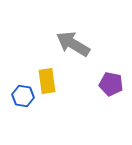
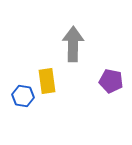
gray arrow: rotated 60 degrees clockwise
purple pentagon: moved 3 px up
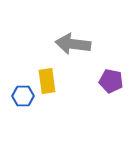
gray arrow: rotated 84 degrees counterclockwise
blue hexagon: rotated 10 degrees counterclockwise
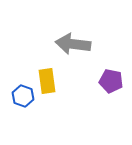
blue hexagon: rotated 20 degrees clockwise
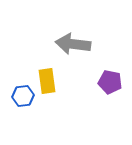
purple pentagon: moved 1 px left, 1 px down
blue hexagon: rotated 25 degrees counterclockwise
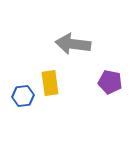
yellow rectangle: moved 3 px right, 2 px down
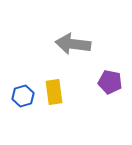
yellow rectangle: moved 4 px right, 9 px down
blue hexagon: rotated 10 degrees counterclockwise
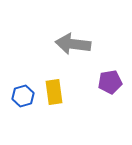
purple pentagon: rotated 20 degrees counterclockwise
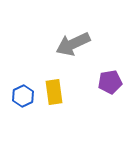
gray arrow: rotated 32 degrees counterclockwise
blue hexagon: rotated 10 degrees counterclockwise
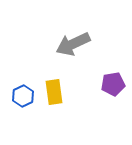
purple pentagon: moved 3 px right, 2 px down
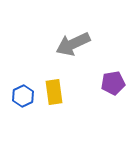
purple pentagon: moved 1 px up
